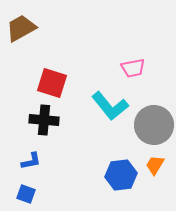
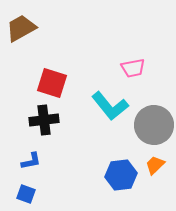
black cross: rotated 12 degrees counterclockwise
orange trapezoid: rotated 15 degrees clockwise
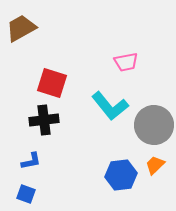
pink trapezoid: moved 7 px left, 6 px up
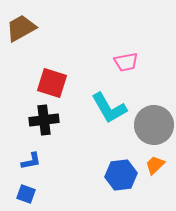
cyan L-shape: moved 1 px left, 2 px down; rotated 9 degrees clockwise
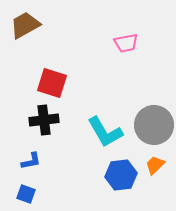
brown trapezoid: moved 4 px right, 3 px up
pink trapezoid: moved 19 px up
cyan L-shape: moved 4 px left, 24 px down
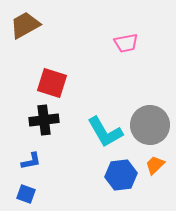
gray circle: moved 4 px left
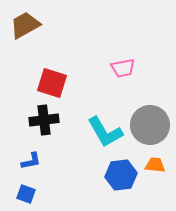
pink trapezoid: moved 3 px left, 25 px down
orange trapezoid: rotated 50 degrees clockwise
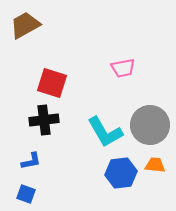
blue hexagon: moved 2 px up
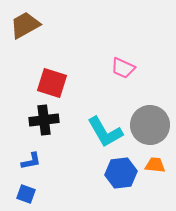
pink trapezoid: rotated 35 degrees clockwise
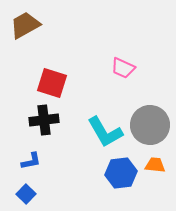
blue square: rotated 24 degrees clockwise
